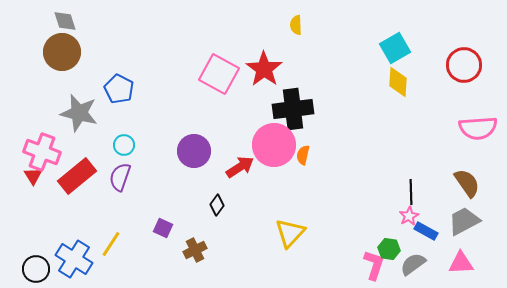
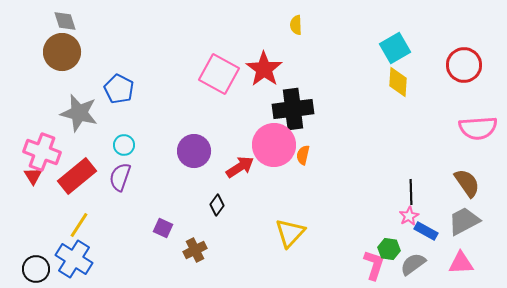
yellow line: moved 32 px left, 19 px up
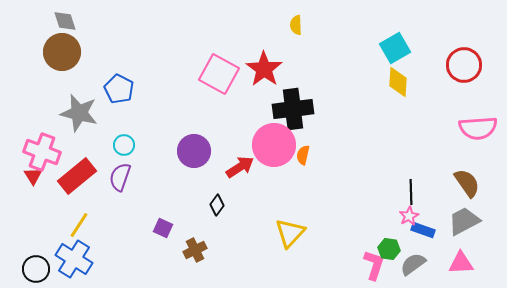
blue rectangle: moved 3 px left, 1 px up; rotated 10 degrees counterclockwise
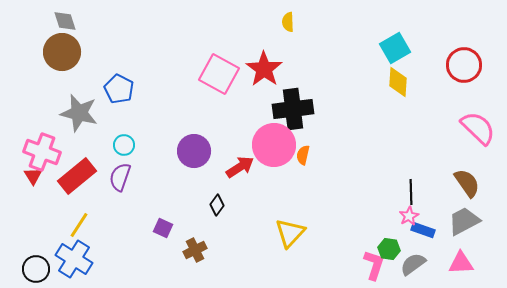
yellow semicircle: moved 8 px left, 3 px up
pink semicircle: rotated 132 degrees counterclockwise
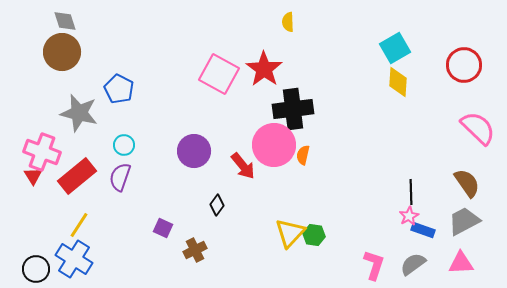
red arrow: moved 3 px right, 1 px up; rotated 84 degrees clockwise
green hexagon: moved 75 px left, 14 px up
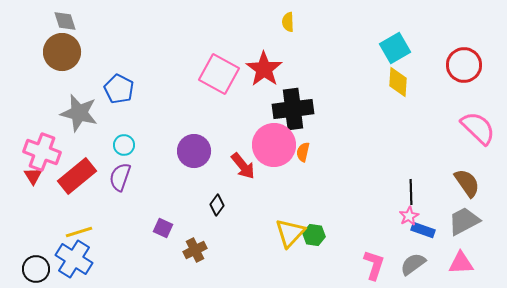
orange semicircle: moved 3 px up
yellow line: moved 7 px down; rotated 40 degrees clockwise
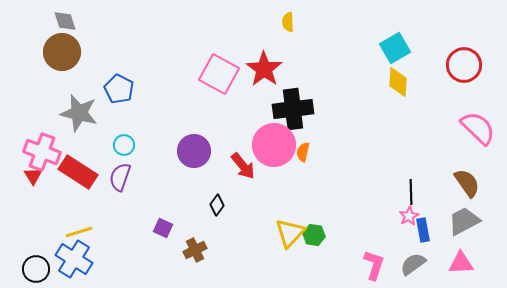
red rectangle: moved 1 px right, 4 px up; rotated 72 degrees clockwise
blue rectangle: rotated 60 degrees clockwise
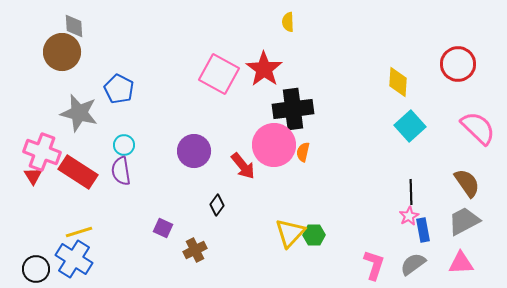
gray diamond: moved 9 px right, 5 px down; rotated 15 degrees clockwise
cyan square: moved 15 px right, 78 px down; rotated 12 degrees counterclockwise
red circle: moved 6 px left, 1 px up
purple semicircle: moved 1 px right, 6 px up; rotated 28 degrees counterclockwise
green hexagon: rotated 10 degrees counterclockwise
